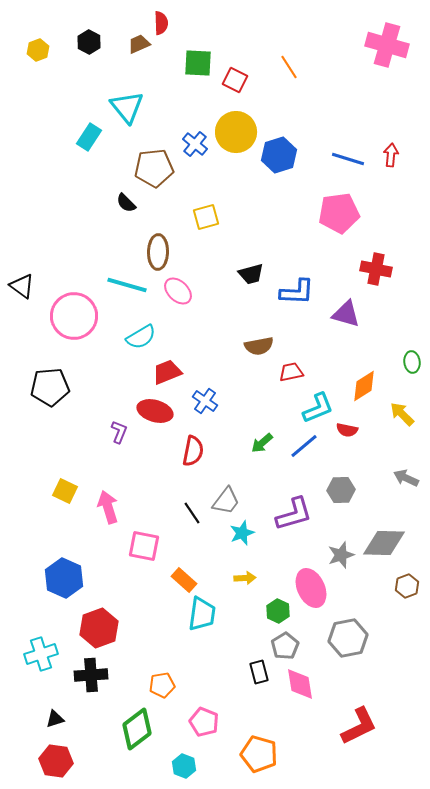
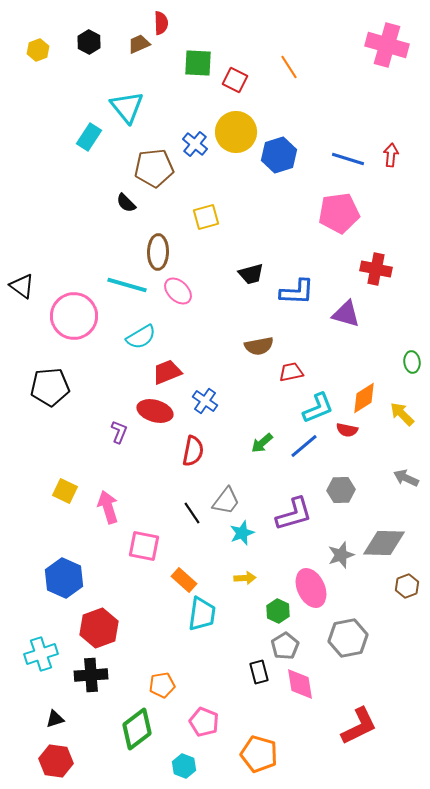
orange diamond at (364, 386): moved 12 px down
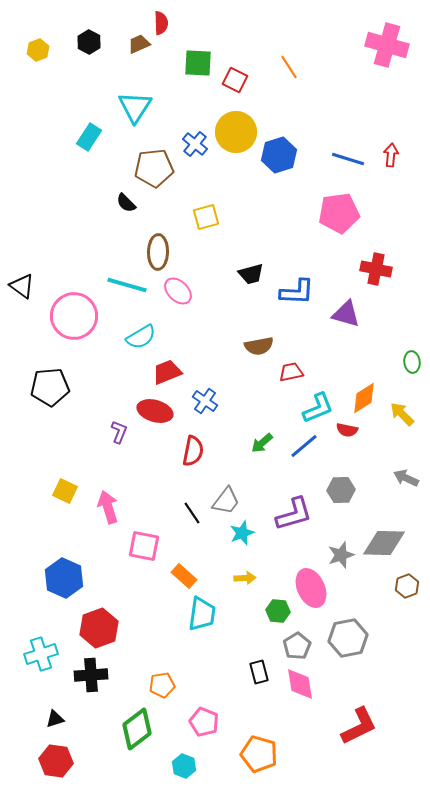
cyan triangle at (127, 107): moved 8 px right; rotated 12 degrees clockwise
orange rectangle at (184, 580): moved 4 px up
green hexagon at (278, 611): rotated 20 degrees counterclockwise
gray pentagon at (285, 646): moved 12 px right
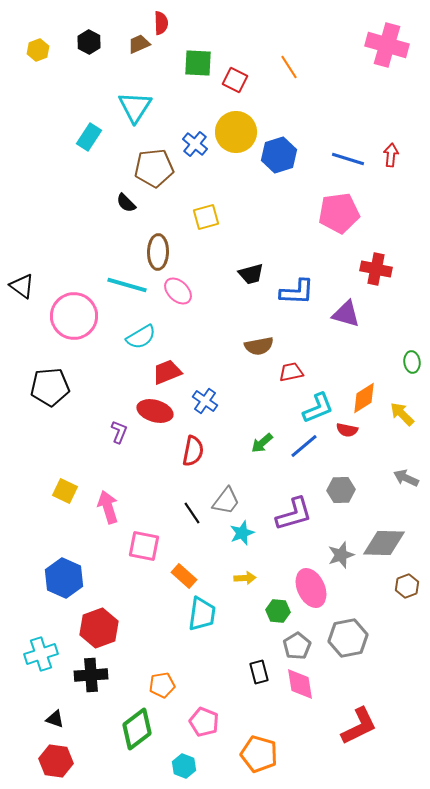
black triangle at (55, 719): rotated 36 degrees clockwise
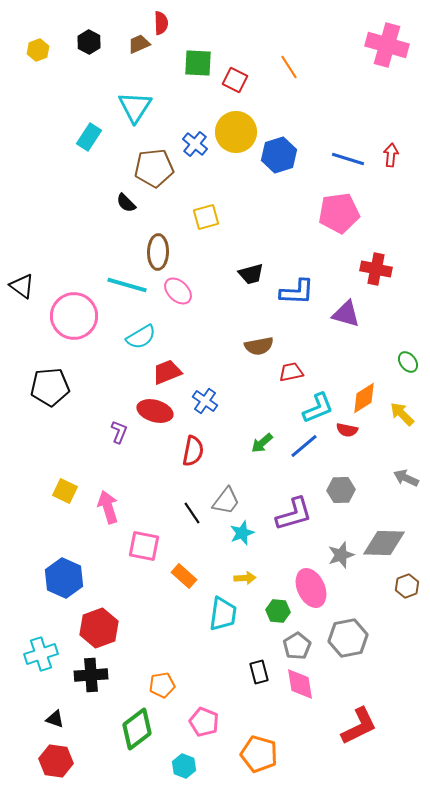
green ellipse at (412, 362): moved 4 px left; rotated 30 degrees counterclockwise
cyan trapezoid at (202, 614): moved 21 px right
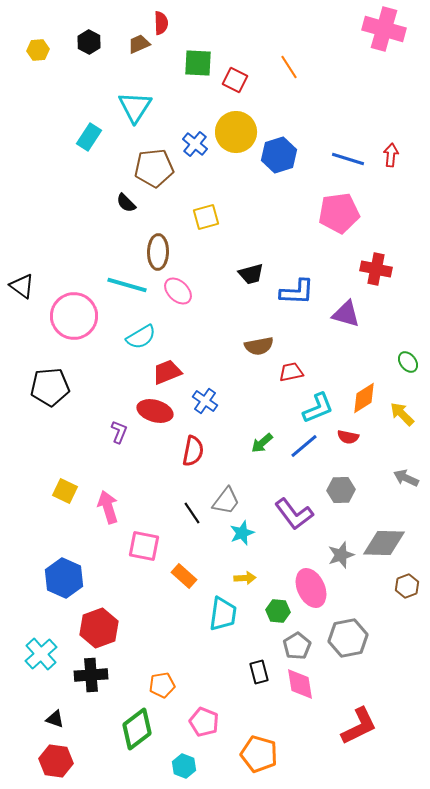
pink cross at (387, 45): moved 3 px left, 16 px up
yellow hexagon at (38, 50): rotated 15 degrees clockwise
red semicircle at (347, 430): moved 1 px right, 7 px down
purple L-shape at (294, 514): rotated 69 degrees clockwise
cyan cross at (41, 654): rotated 24 degrees counterclockwise
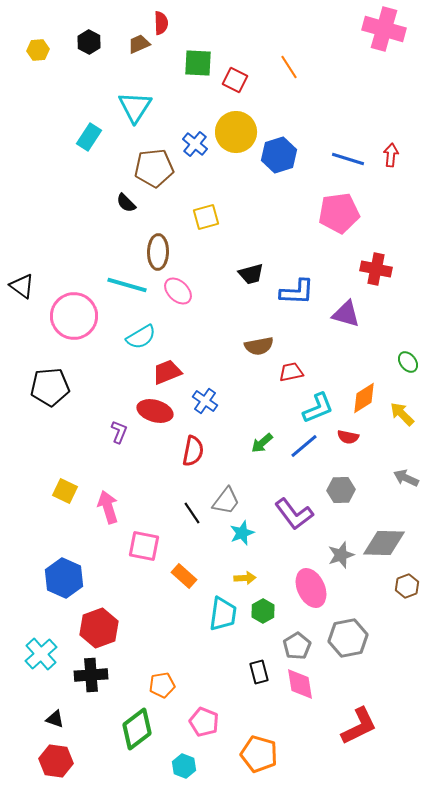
green hexagon at (278, 611): moved 15 px left; rotated 25 degrees clockwise
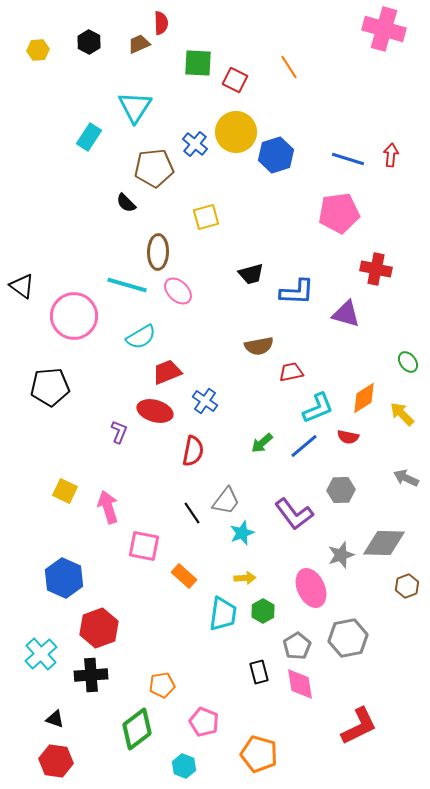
blue hexagon at (279, 155): moved 3 px left
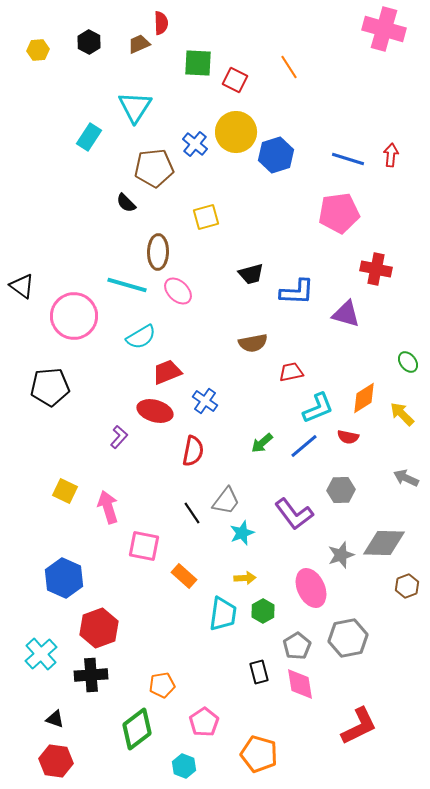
brown semicircle at (259, 346): moved 6 px left, 3 px up
purple L-shape at (119, 432): moved 5 px down; rotated 20 degrees clockwise
pink pentagon at (204, 722): rotated 16 degrees clockwise
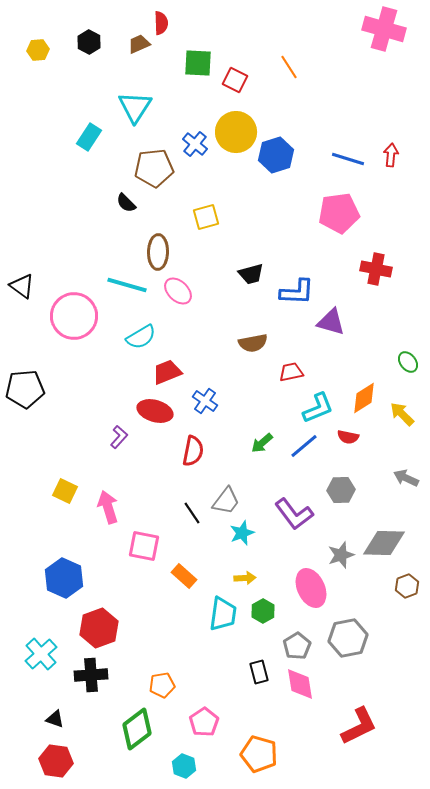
purple triangle at (346, 314): moved 15 px left, 8 px down
black pentagon at (50, 387): moved 25 px left, 2 px down
